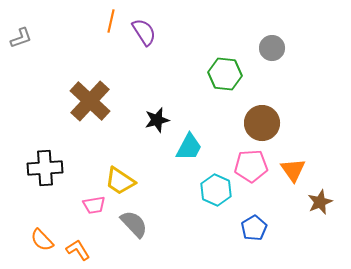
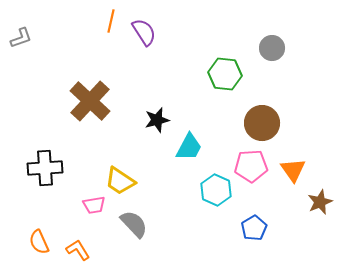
orange semicircle: moved 3 px left, 2 px down; rotated 20 degrees clockwise
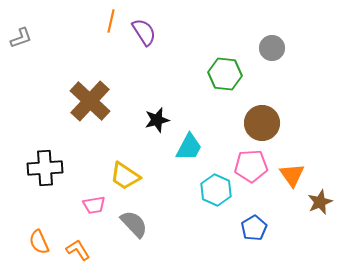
orange triangle: moved 1 px left, 5 px down
yellow trapezoid: moved 5 px right, 5 px up
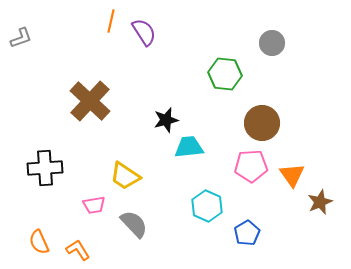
gray circle: moved 5 px up
black star: moved 9 px right
cyan trapezoid: rotated 124 degrees counterclockwise
cyan hexagon: moved 9 px left, 16 px down
blue pentagon: moved 7 px left, 5 px down
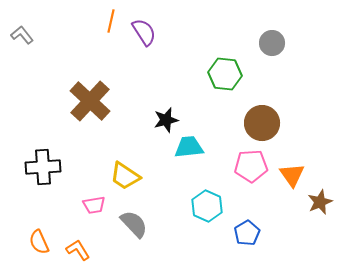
gray L-shape: moved 1 px right, 3 px up; rotated 110 degrees counterclockwise
black cross: moved 2 px left, 1 px up
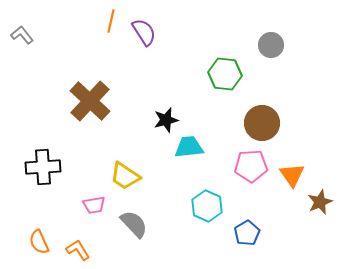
gray circle: moved 1 px left, 2 px down
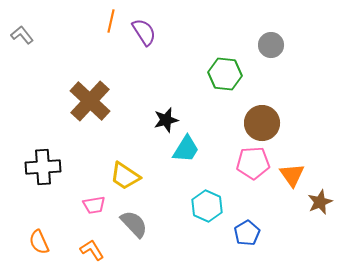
cyan trapezoid: moved 3 px left, 2 px down; rotated 128 degrees clockwise
pink pentagon: moved 2 px right, 3 px up
orange L-shape: moved 14 px right
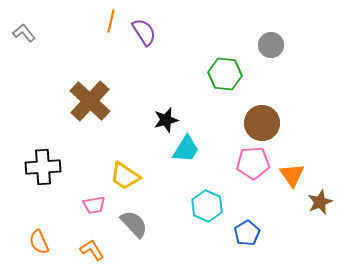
gray L-shape: moved 2 px right, 2 px up
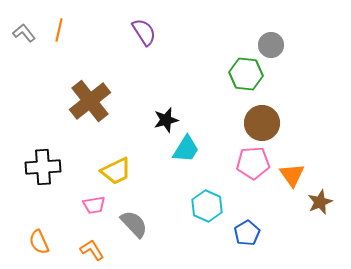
orange line: moved 52 px left, 9 px down
green hexagon: moved 21 px right
brown cross: rotated 9 degrees clockwise
yellow trapezoid: moved 9 px left, 5 px up; rotated 60 degrees counterclockwise
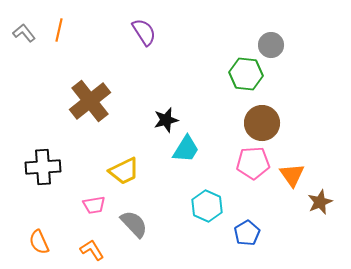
yellow trapezoid: moved 8 px right
